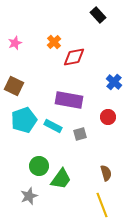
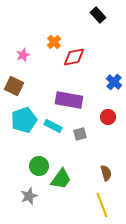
pink star: moved 8 px right, 12 px down
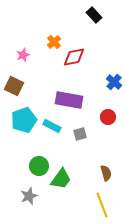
black rectangle: moved 4 px left
cyan rectangle: moved 1 px left
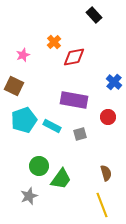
purple rectangle: moved 5 px right
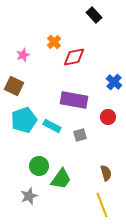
gray square: moved 1 px down
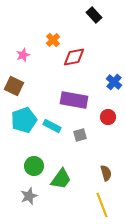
orange cross: moved 1 px left, 2 px up
green circle: moved 5 px left
